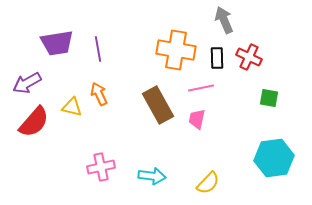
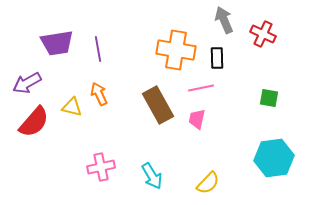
red cross: moved 14 px right, 23 px up
cyan arrow: rotated 52 degrees clockwise
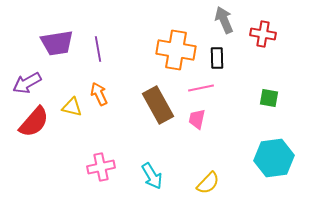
red cross: rotated 15 degrees counterclockwise
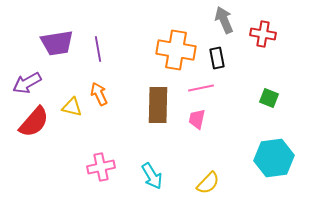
black rectangle: rotated 10 degrees counterclockwise
green square: rotated 12 degrees clockwise
brown rectangle: rotated 30 degrees clockwise
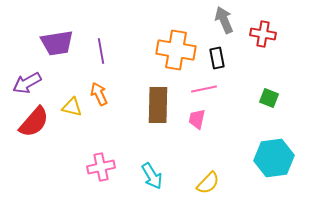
purple line: moved 3 px right, 2 px down
pink line: moved 3 px right, 1 px down
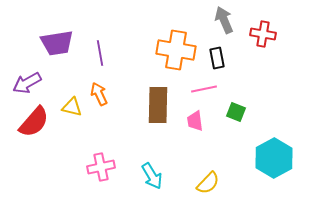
purple line: moved 1 px left, 2 px down
green square: moved 33 px left, 14 px down
pink trapezoid: moved 2 px left, 2 px down; rotated 20 degrees counterclockwise
cyan hexagon: rotated 21 degrees counterclockwise
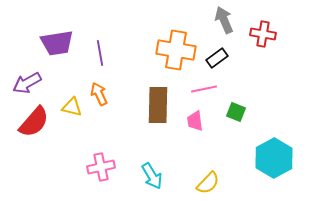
black rectangle: rotated 65 degrees clockwise
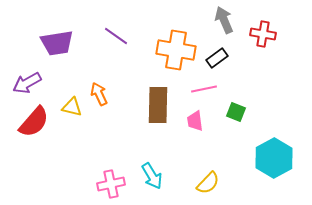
purple line: moved 16 px right, 17 px up; rotated 45 degrees counterclockwise
pink cross: moved 10 px right, 17 px down
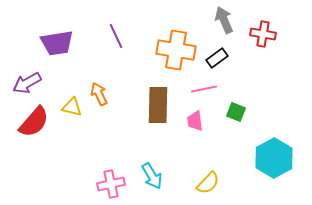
purple line: rotated 30 degrees clockwise
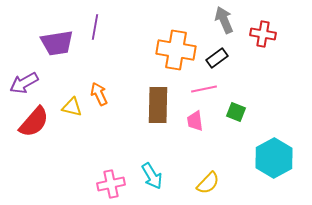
purple line: moved 21 px left, 9 px up; rotated 35 degrees clockwise
purple arrow: moved 3 px left
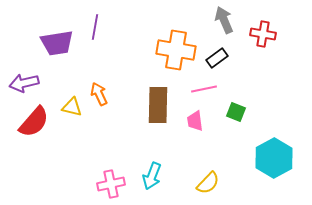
purple arrow: rotated 16 degrees clockwise
cyan arrow: rotated 52 degrees clockwise
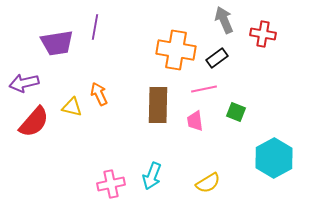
yellow semicircle: rotated 15 degrees clockwise
